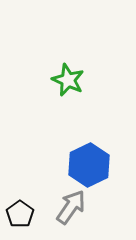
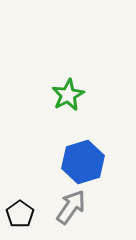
green star: moved 15 px down; rotated 20 degrees clockwise
blue hexagon: moved 6 px left, 3 px up; rotated 9 degrees clockwise
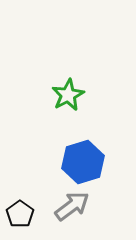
gray arrow: moved 1 px right, 1 px up; rotated 18 degrees clockwise
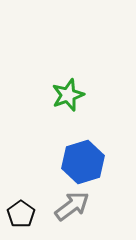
green star: rotated 8 degrees clockwise
black pentagon: moved 1 px right
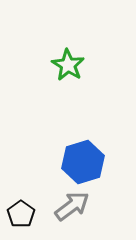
green star: moved 30 px up; rotated 20 degrees counterclockwise
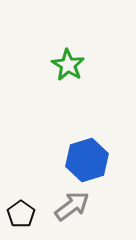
blue hexagon: moved 4 px right, 2 px up
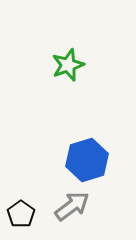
green star: rotated 20 degrees clockwise
